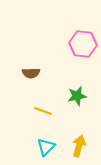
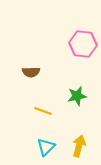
brown semicircle: moved 1 px up
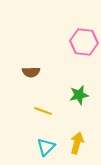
pink hexagon: moved 1 px right, 2 px up
green star: moved 2 px right, 1 px up
yellow arrow: moved 2 px left, 3 px up
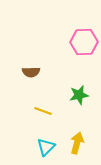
pink hexagon: rotated 8 degrees counterclockwise
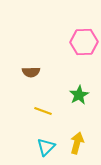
green star: rotated 18 degrees counterclockwise
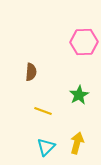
brown semicircle: rotated 84 degrees counterclockwise
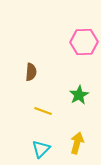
cyan triangle: moved 5 px left, 2 px down
